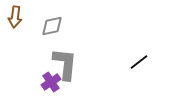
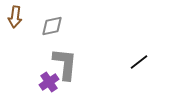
purple cross: moved 2 px left
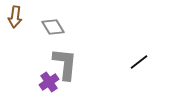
gray diamond: moved 1 px right, 1 px down; rotated 70 degrees clockwise
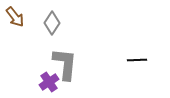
brown arrow: rotated 45 degrees counterclockwise
gray diamond: moved 1 px left, 4 px up; rotated 65 degrees clockwise
black line: moved 2 px left, 2 px up; rotated 36 degrees clockwise
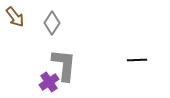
gray L-shape: moved 1 px left, 1 px down
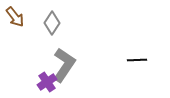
gray L-shape: rotated 28 degrees clockwise
purple cross: moved 2 px left
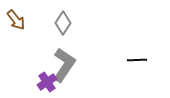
brown arrow: moved 1 px right, 3 px down
gray diamond: moved 11 px right
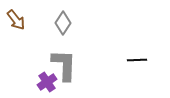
gray L-shape: rotated 32 degrees counterclockwise
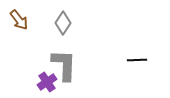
brown arrow: moved 3 px right
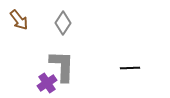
black line: moved 7 px left, 8 px down
gray L-shape: moved 2 px left, 1 px down
purple cross: moved 1 px down
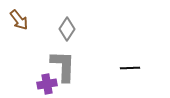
gray diamond: moved 4 px right, 6 px down
gray L-shape: moved 1 px right
purple cross: moved 1 px down; rotated 24 degrees clockwise
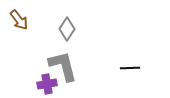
gray L-shape: rotated 16 degrees counterclockwise
